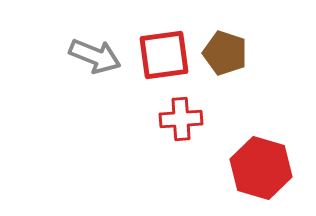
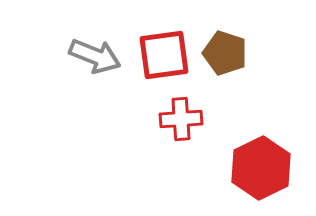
red hexagon: rotated 18 degrees clockwise
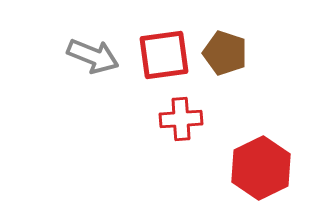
gray arrow: moved 2 px left
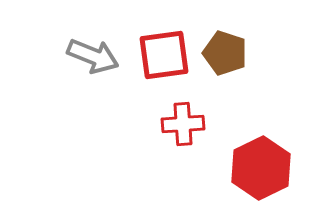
red cross: moved 2 px right, 5 px down
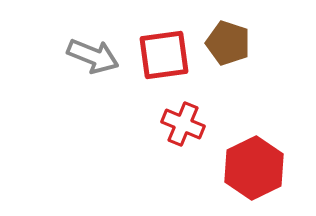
brown pentagon: moved 3 px right, 10 px up
red cross: rotated 27 degrees clockwise
red hexagon: moved 7 px left
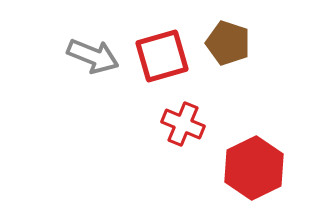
red square: moved 2 px left, 1 px down; rotated 8 degrees counterclockwise
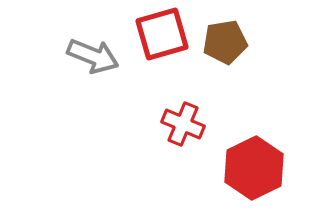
brown pentagon: moved 3 px left, 1 px up; rotated 27 degrees counterclockwise
red square: moved 22 px up
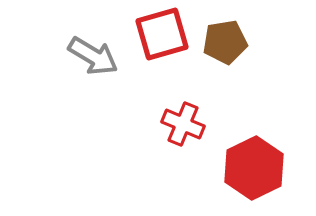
gray arrow: rotated 9 degrees clockwise
